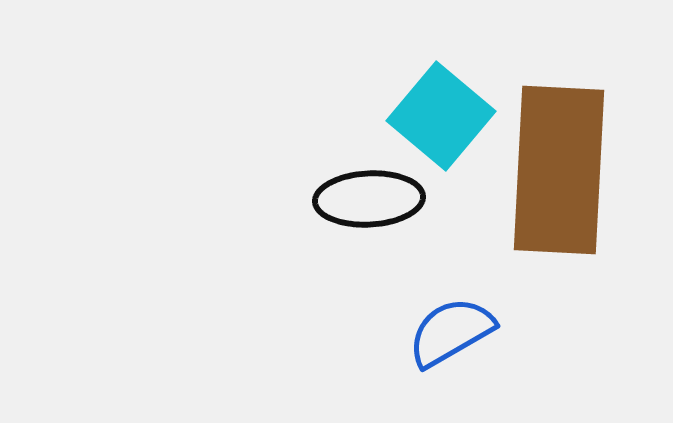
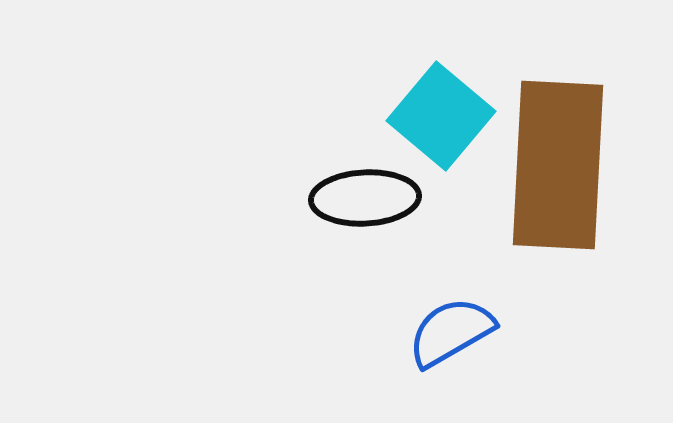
brown rectangle: moved 1 px left, 5 px up
black ellipse: moved 4 px left, 1 px up
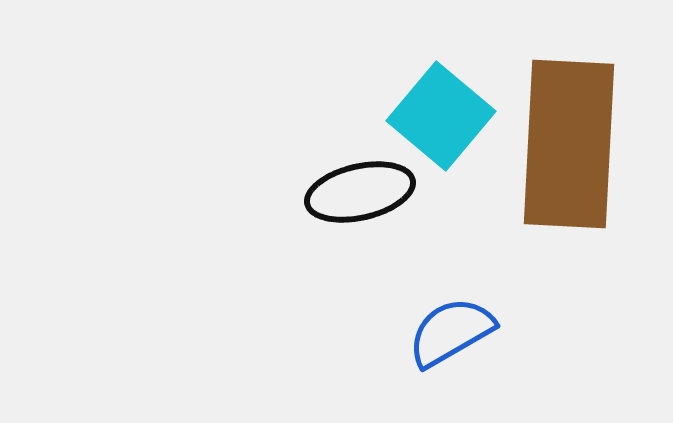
brown rectangle: moved 11 px right, 21 px up
black ellipse: moved 5 px left, 6 px up; rotated 10 degrees counterclockwise
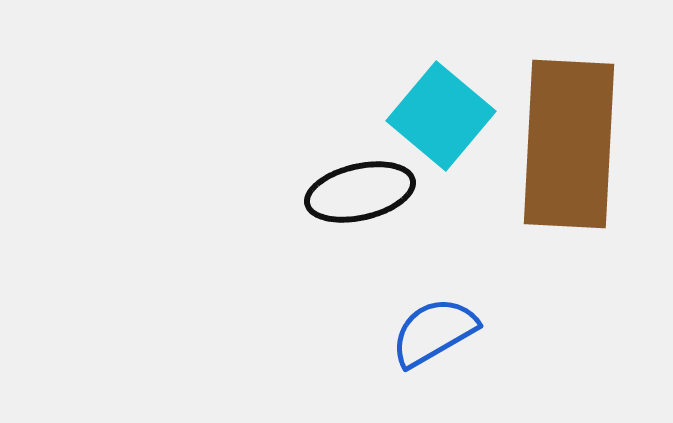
blue semicircle: moved 17 px left
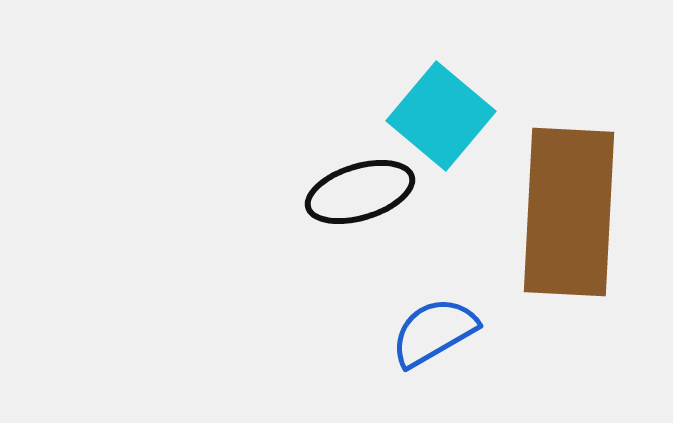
brown rectangle: moved 68 px down
black ellipse: rotated 4 degrees counterclockwise
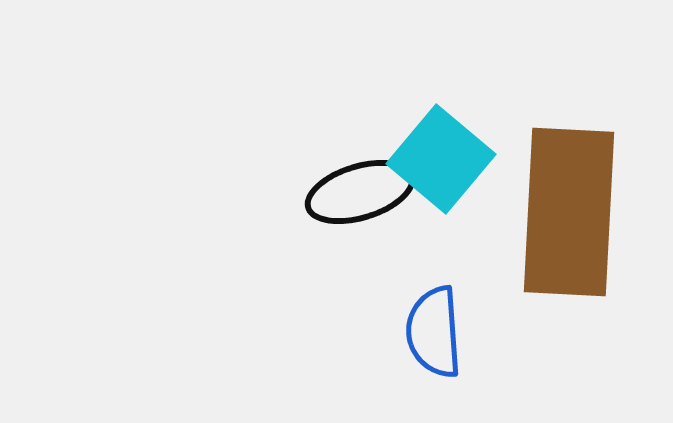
cyan square: moved 43 px down
blue semicircle: rotated 64 degrees counterclockwise
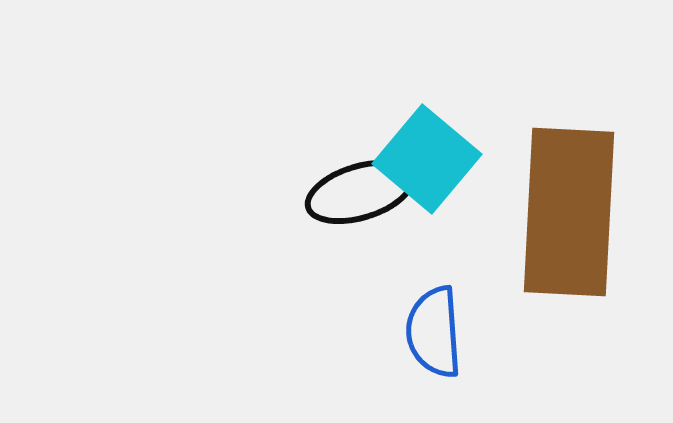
cyan square: moved 14 px left
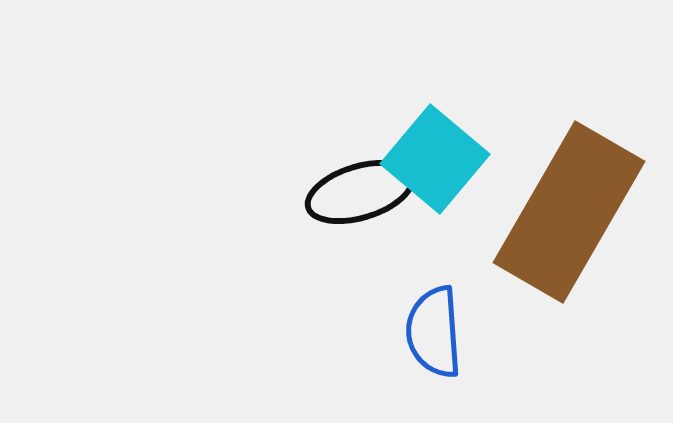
cyan square: moved 8 px right
brown rectangle: rotated 27 degrees clockwise
